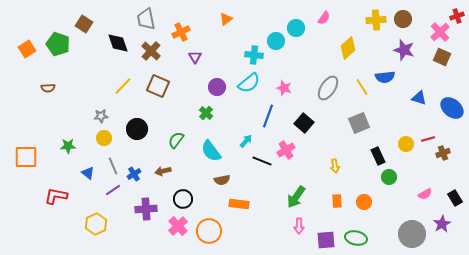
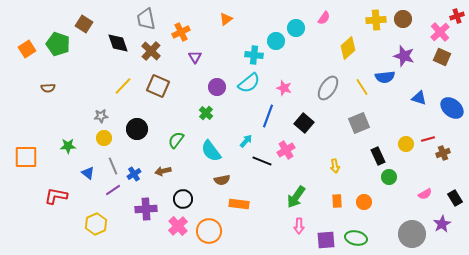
purple star at (404, 50): moved 6 px down
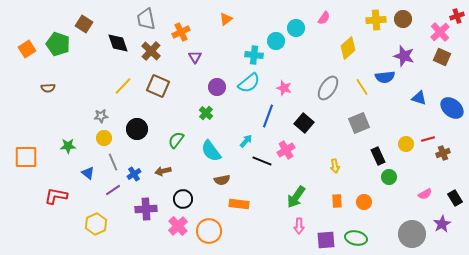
gray line at (113, 166): moved 4 px up
